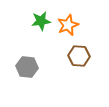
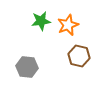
brown hexagon: rotated 10 degrees clockwise
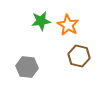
orange star: rotated 20 degrees counterclockwise
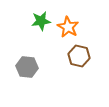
orange star: moved 2 px down
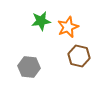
orange star: rotated 20 degrees clockwise
gray hexagon: moved 2 px right
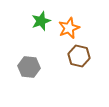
green star: rotated 12 degrees counterclockwise
orange star: moved 1 px right, 1 px down
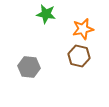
green star: moved 5 px right, 7 px up; rotated 30 degrees clockwise
orange star: moved 14 px right, 1 px down; rotated 10 degrees clockwise
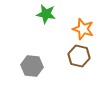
orange star: rotated 30 degrees clockwise
gray hexagon: moved 3 px right, 1 px up
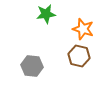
green star: rotated 18 degrees counterclockwise
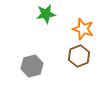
brown hexagon: rotated 25 degrees clockwise
gray hexagon: rotated 20 degrees counterclockwise
